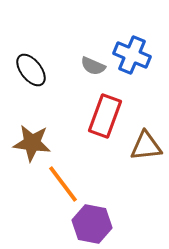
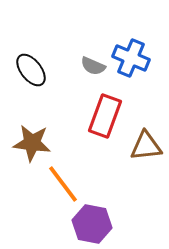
blue cross: moved 1 px left, 3 px down
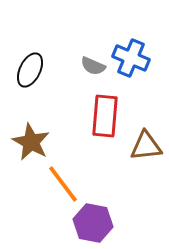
black ellipse: moved 1 px left; rotated 64 degrees clockwise
red rectangle: rotated 15 degrees counterclockwise
brown star: moved 1 px left, 1 px up; rotated 21 degrees clockwise
purple hexagon: moved 1 px right, 1 px up
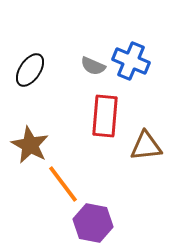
blue cross: moved 3 px down
black ellipse: rotated 8 degrees clockwise
brown star: moved 1 px left, 3 px down
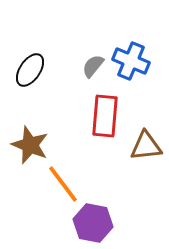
gray semicircle: rotated 105 degrees clockwise
brown star: rotated 6 degrees counterclockwise
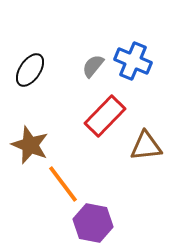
blue cross: moved 2 px right
red rectangle: rotated 39 degrees clockwise
